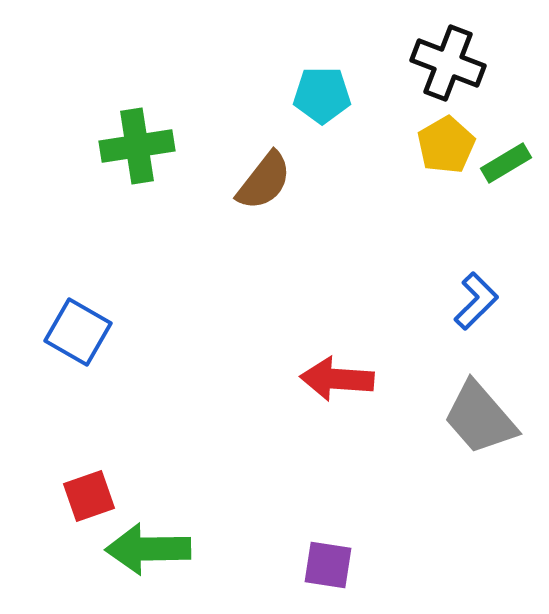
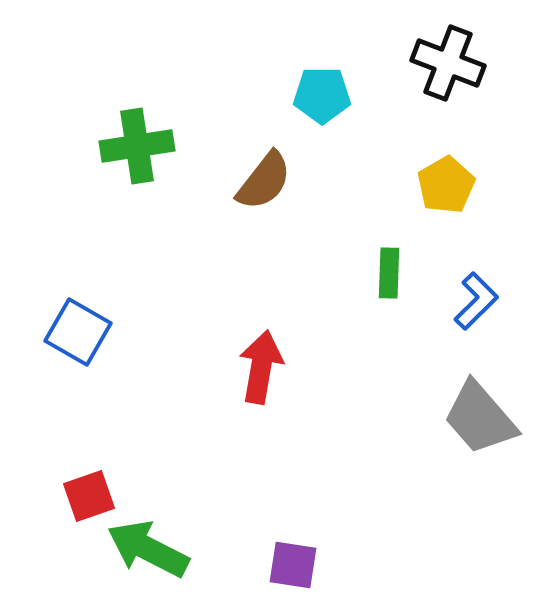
yellow pentagon: moved 40 px down
green rectangle: moved 117 px left, 110 px down; rotated 57 degrees counterclockwise
red arrow: moved 76 px left, 12 px up; rotated 96 degrees clockwise
green arrow: rotated 28 degrees clockwise
purple square: moved 35 px left
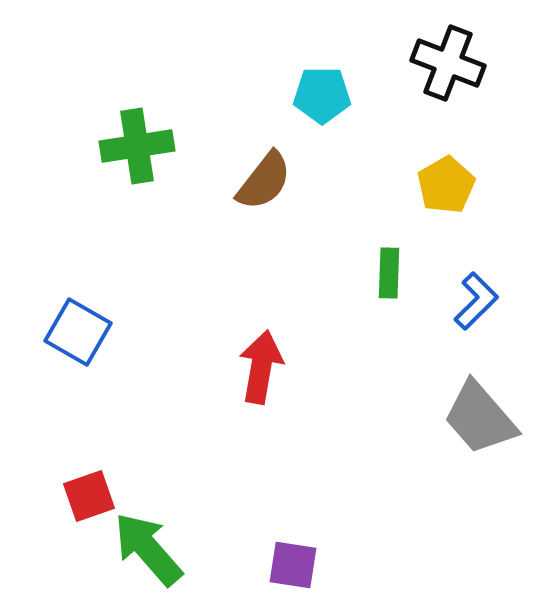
green arrow: rotated 22 degrees clockwise
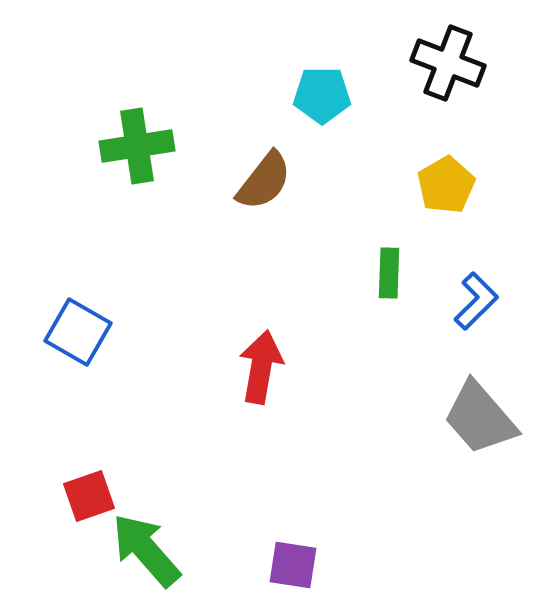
green arrow: moved 2 px left, 1 px down
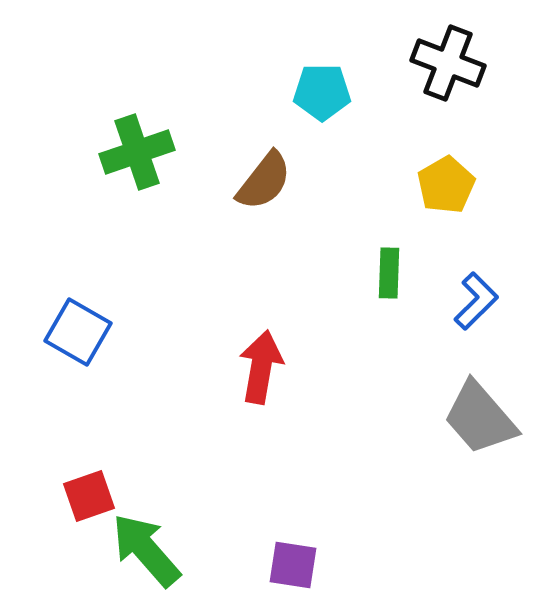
cyan pentagon: moved 3 px up
green cross: moved 6 px down; rotated 10 degrees counterclockwise
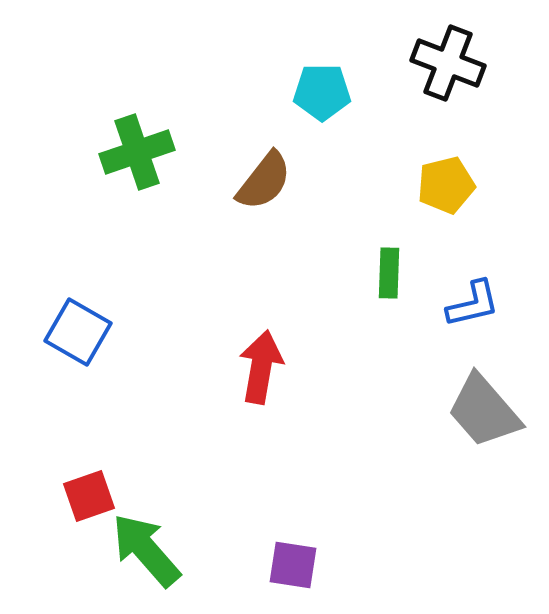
yellow pentagon: rotated 16 degrees clockwise
blue L-shape: moved 3 px left, 3 px down; rotated 32 degrees clockwise
gray trapezoid: moved 4 px right, 7 px up
